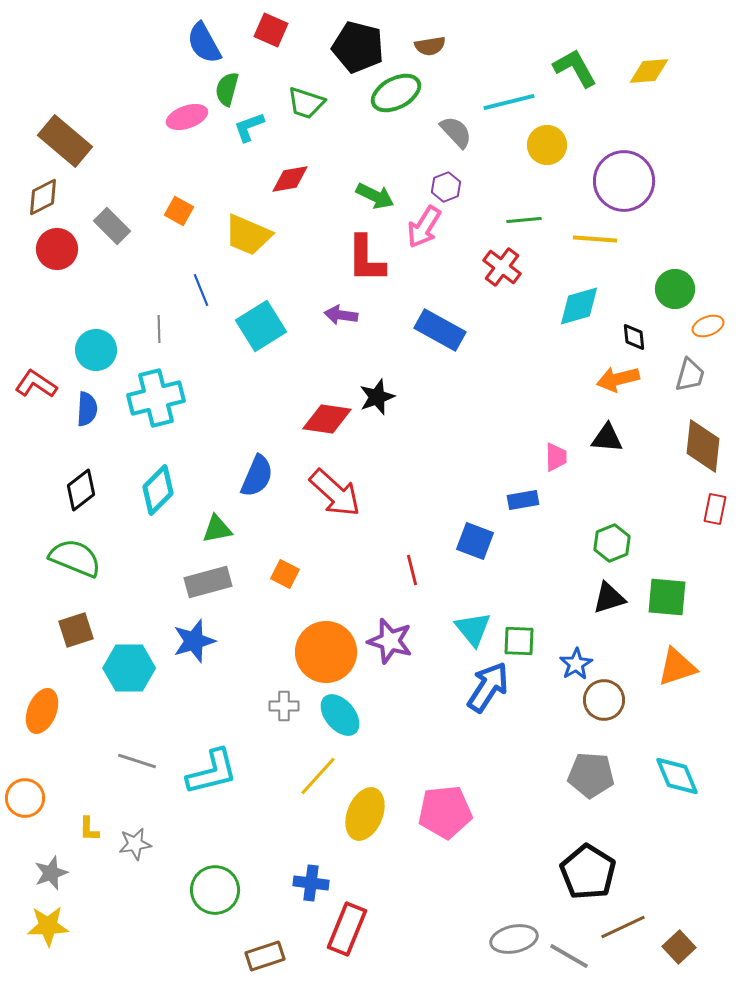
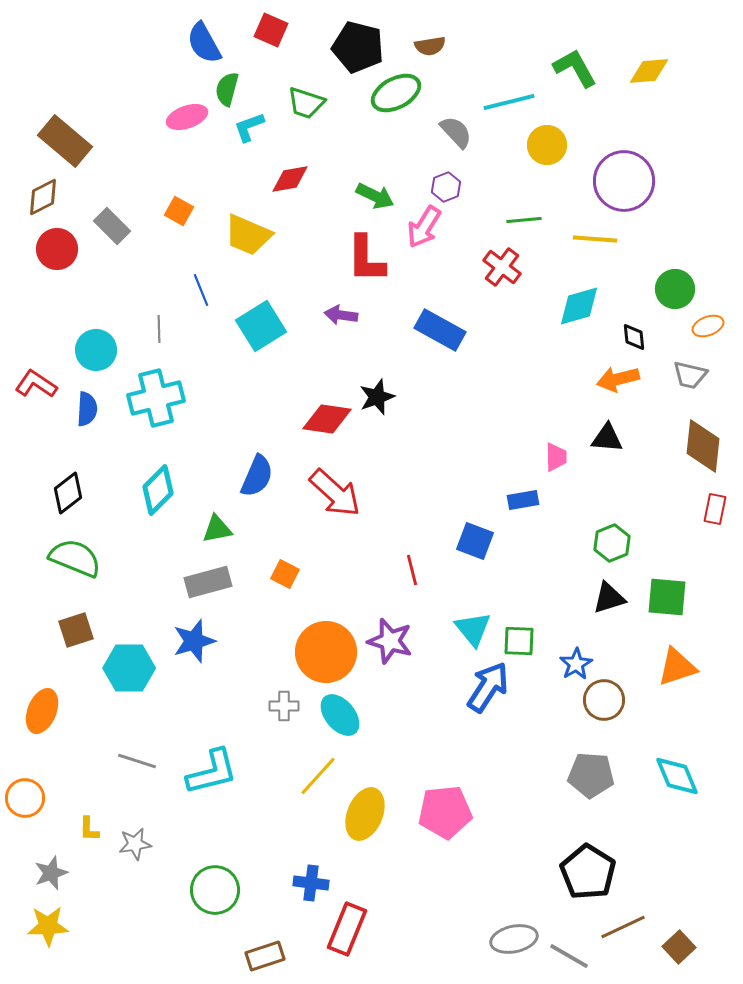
gray trapezoid at (690, 375): rotated 87 degrees clockwise
black diamond at (81, 490): moved 13 px left, 3 px down
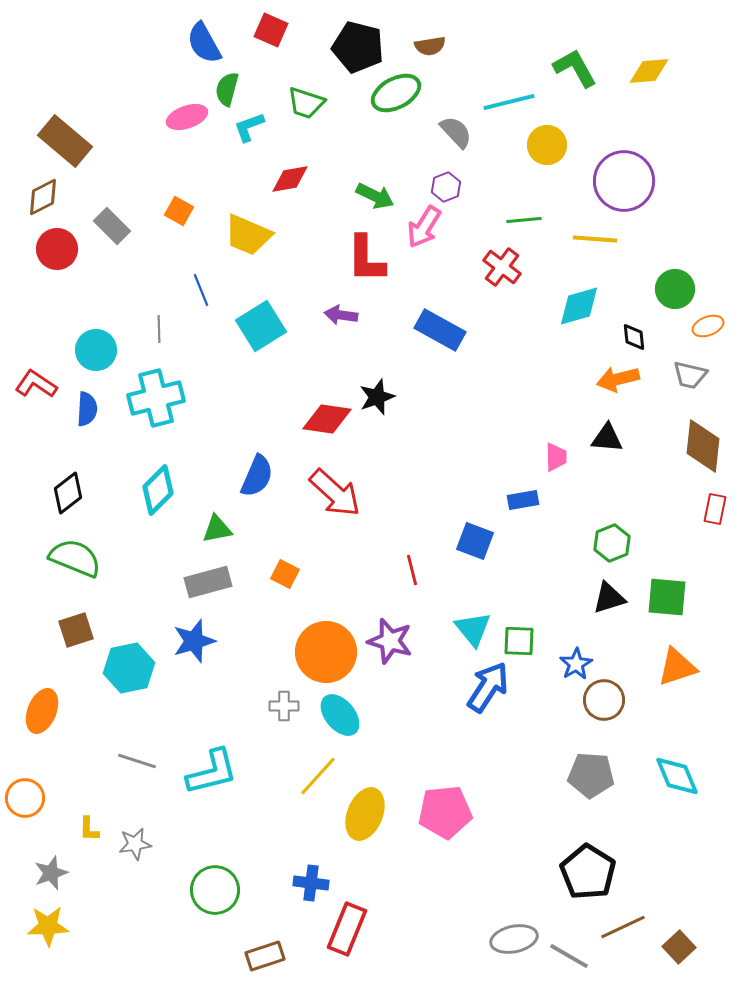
cyan hexagon at (129, 668): rotated 12 degrees counterclockwise
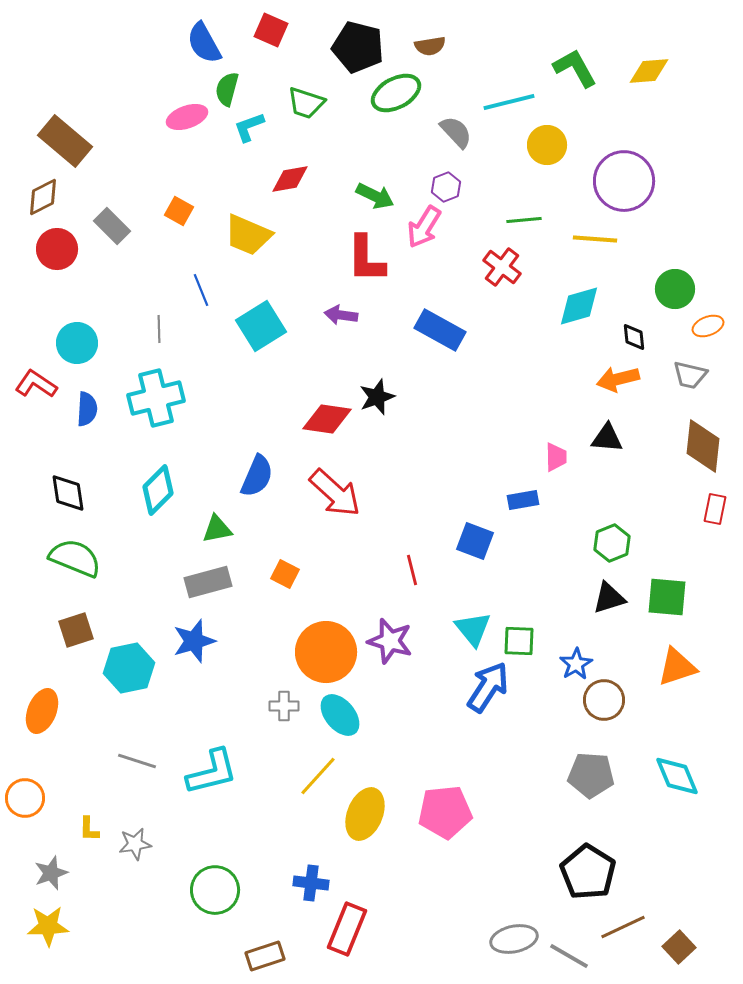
cyan circle at (96, 350): moved 19 px left, 7 px up
black diamond at (68, 493): rotated 60 degrees counterclockwise
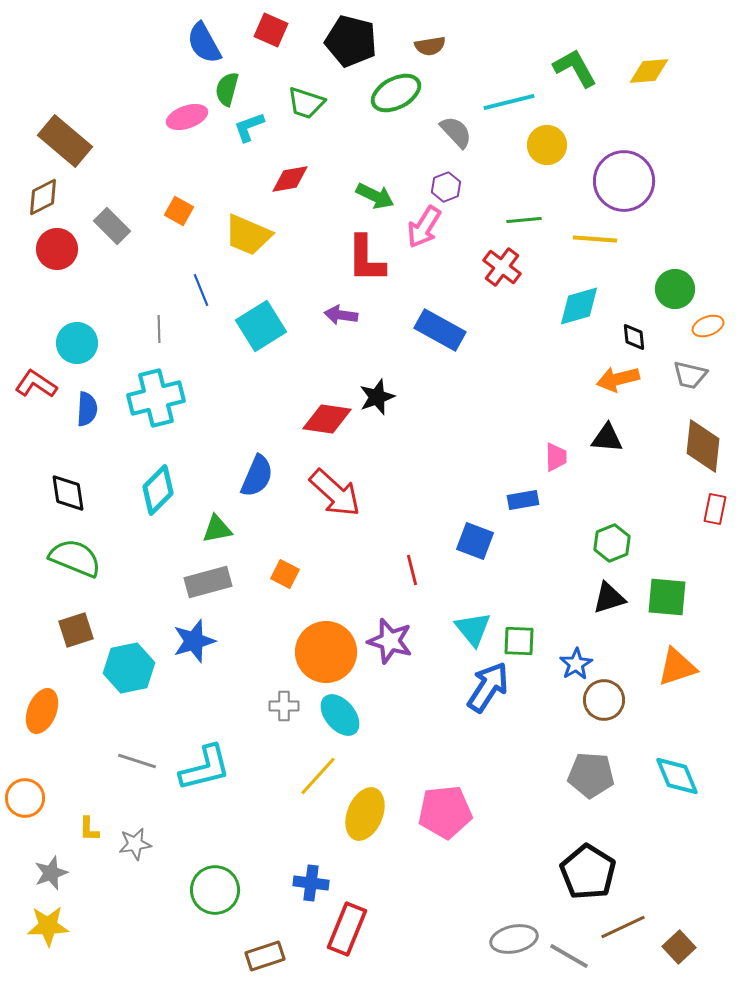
black pentagon at (358, 47): moved 7 px left, 6 px up
cyan L-shape at (212, 772): moved 7 px left, 4 px up
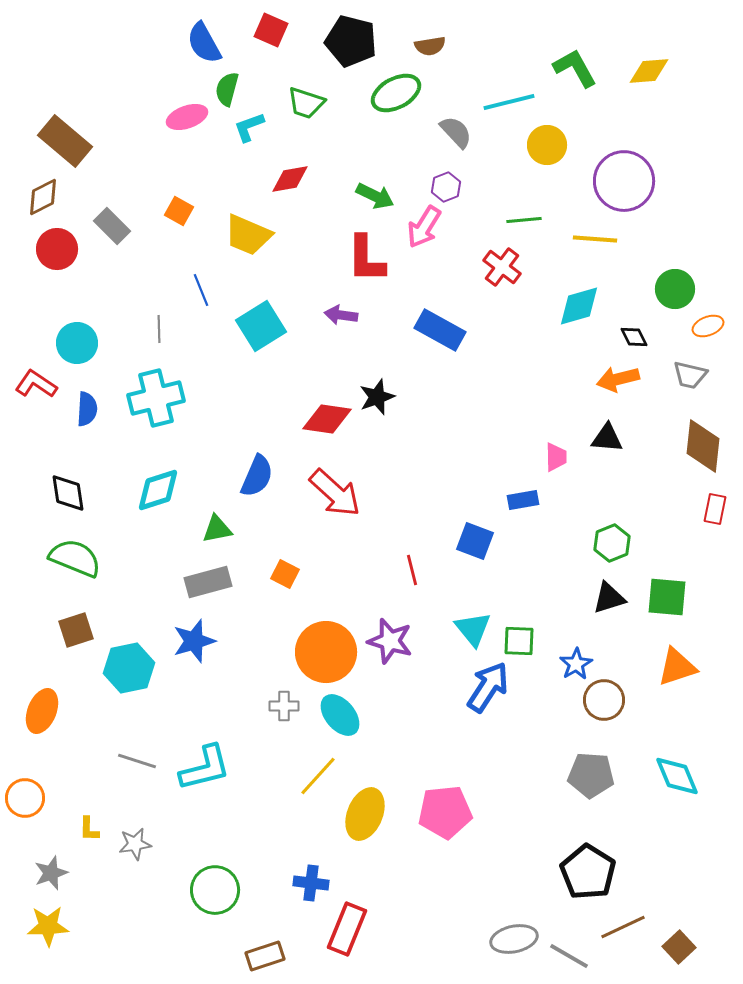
black diamond at (634, 337): rotated 20 degrees counterclockwise
cyan diamond at (158, 490): rotated 27 degrees clockwise
